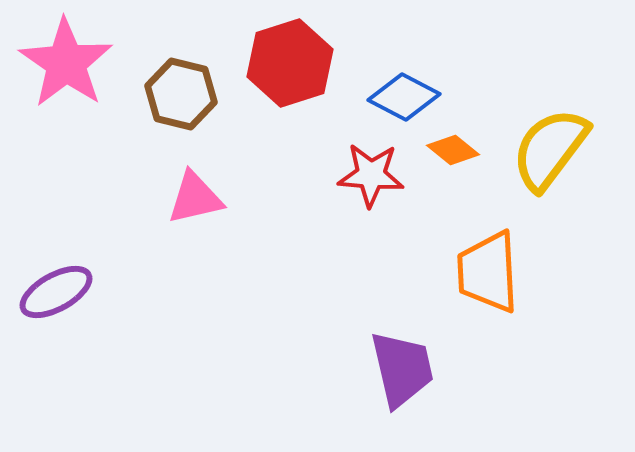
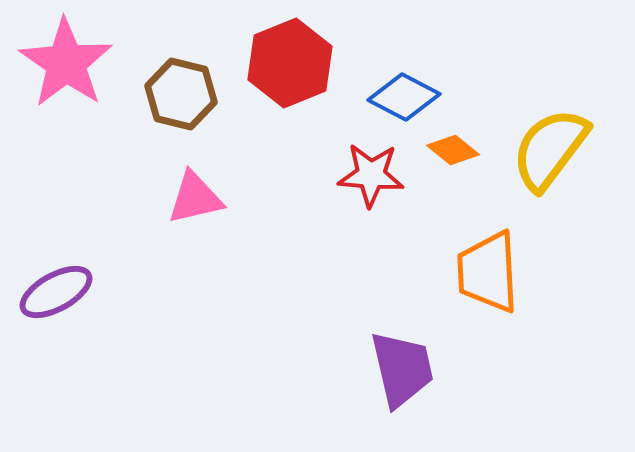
red hexagon: rotated 4 degrees counterclockwise
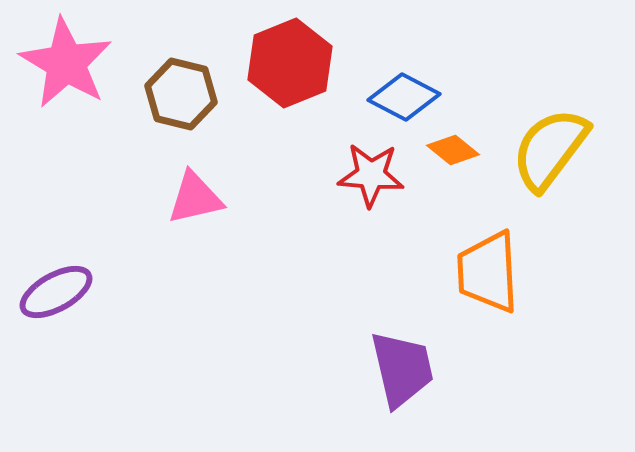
pink star: rotated 4 degrees counterclockwise
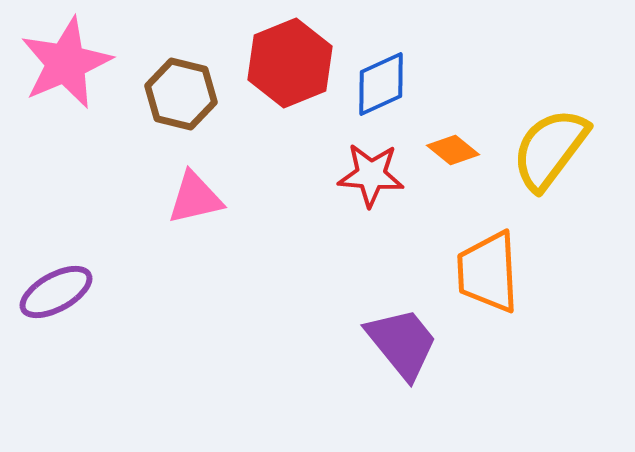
pink star: rotated 18 degrees clockwise
blue diamond: moved 23 px left, 13 px up; rotated 52 degrees counterclockwise
purple trapezoid: moved 26 px up; rotated 26 degrees counterclockwise
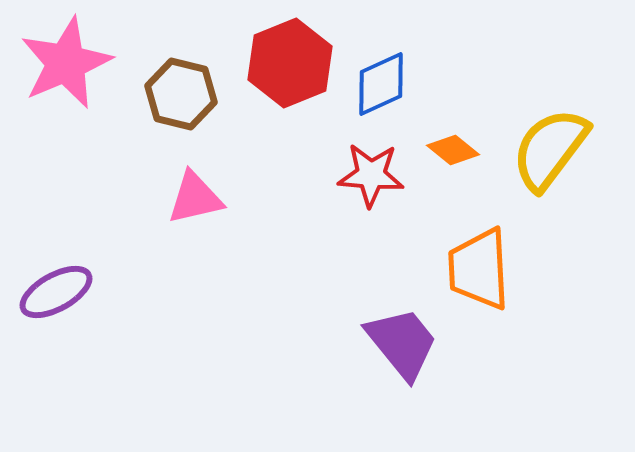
orange trapezoid: moved 9 px left, 3 px up
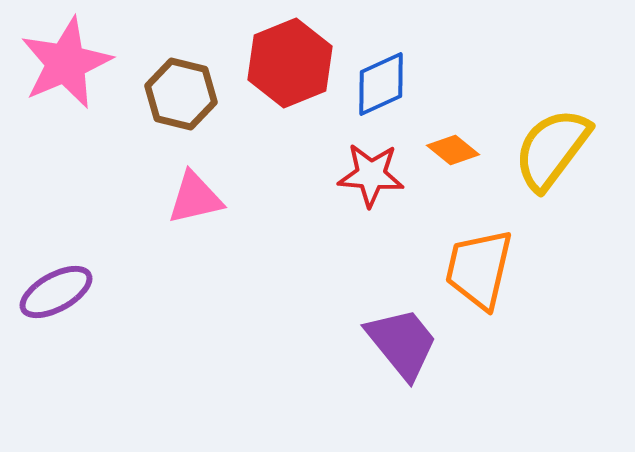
yellow semicircle: moved 2 px right
orange trapezoid: rotated 16 degrees clockwise
